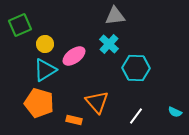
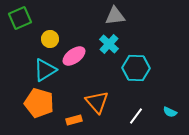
green square: moved 7 px up
yellow circle: moved 5 px right, 5 px up
cyan semicircle: moved 5 px left
orange rectangle: rotated 28 degrees counterclockwise
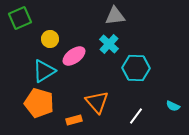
cyan triangle: moved 1 px left, 1 px down
cyan semicircle: moved 3 px right, 6 px up
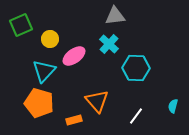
green square: moved 1 px right, 7 px down
cyan triangle: rotated 15 degrees counterclockwise
orange triangle: moved 1 px up
cyan semicircle: rotated 80 degrees clockwise
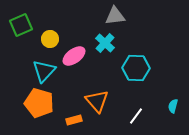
cyan cross: moved 4 px left, 1 px up
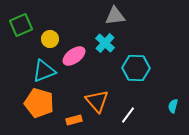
cyan triangle: rotated 25 degrees clockwise
white line: moved 8 px left, 1 px up
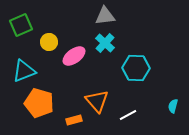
gray triangle: moved 10 px left
yellow circle: moved 1 px left, 3 px down
cyan triangle: moved 20 px left
white line: rotated 24 degrees clockwise
